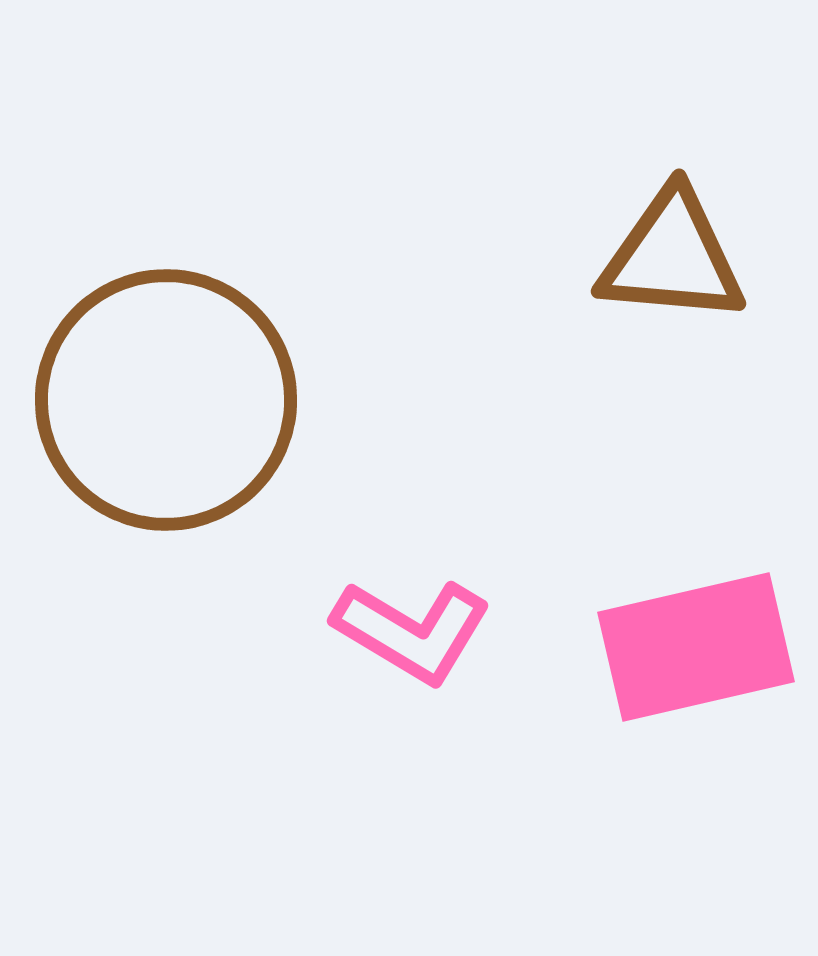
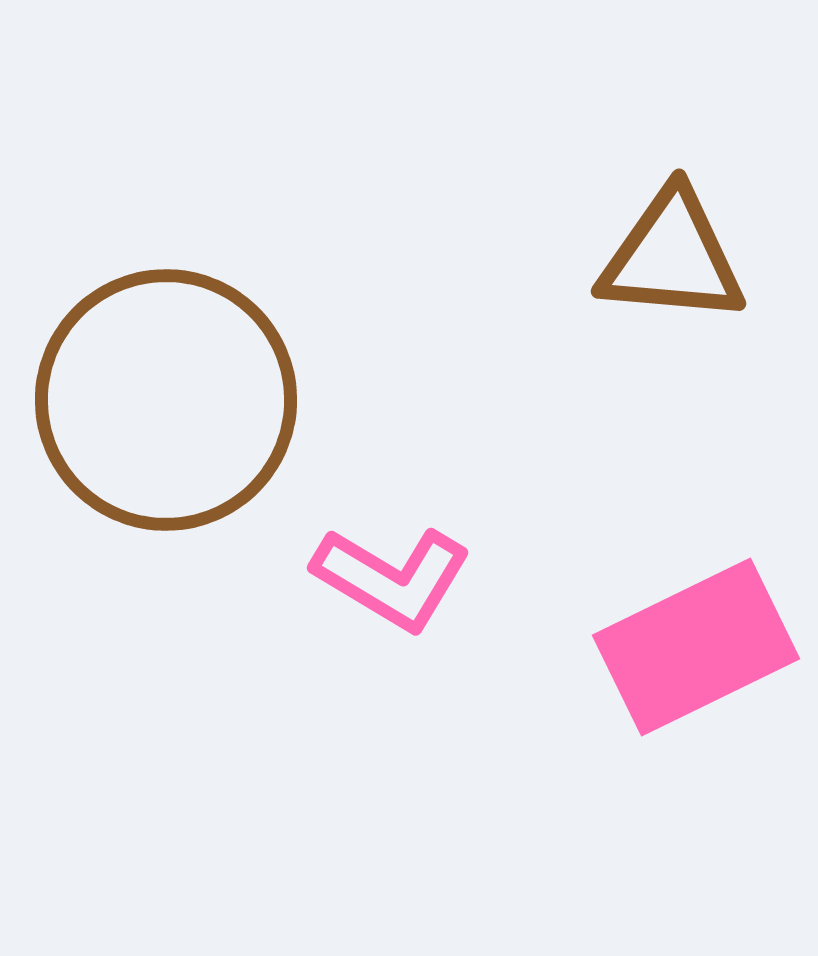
pink L-shape: moved 20 px left, 53 px up
pink rectangle: rotated 13 degrees counterclockwise
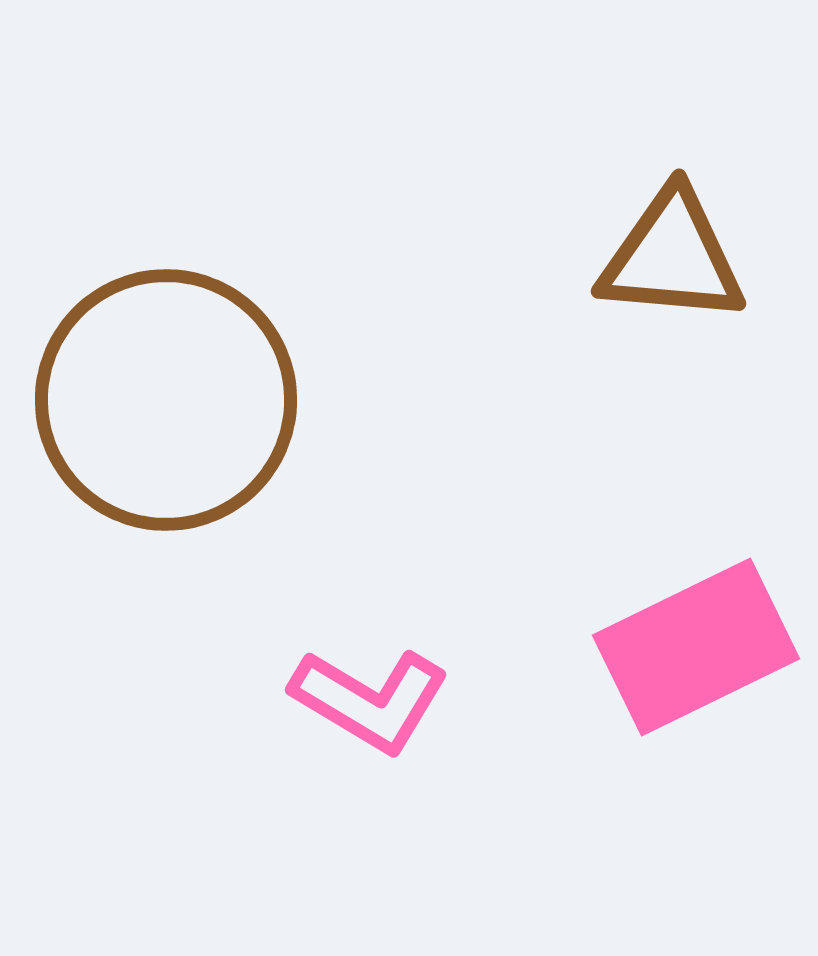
pink L-shape: moved 22 px left, 122 px down
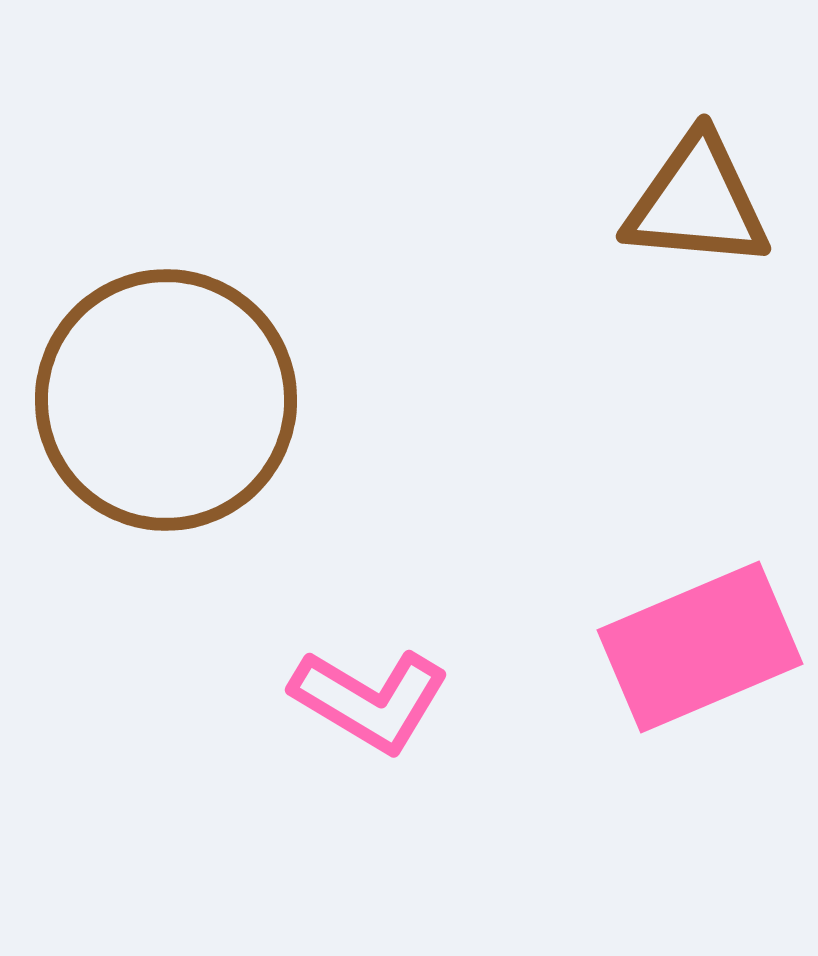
brown triangle: moved 25 px right, 55 px up
pink rectangle: moved 4 px right; rotated 3 degrees clockwise
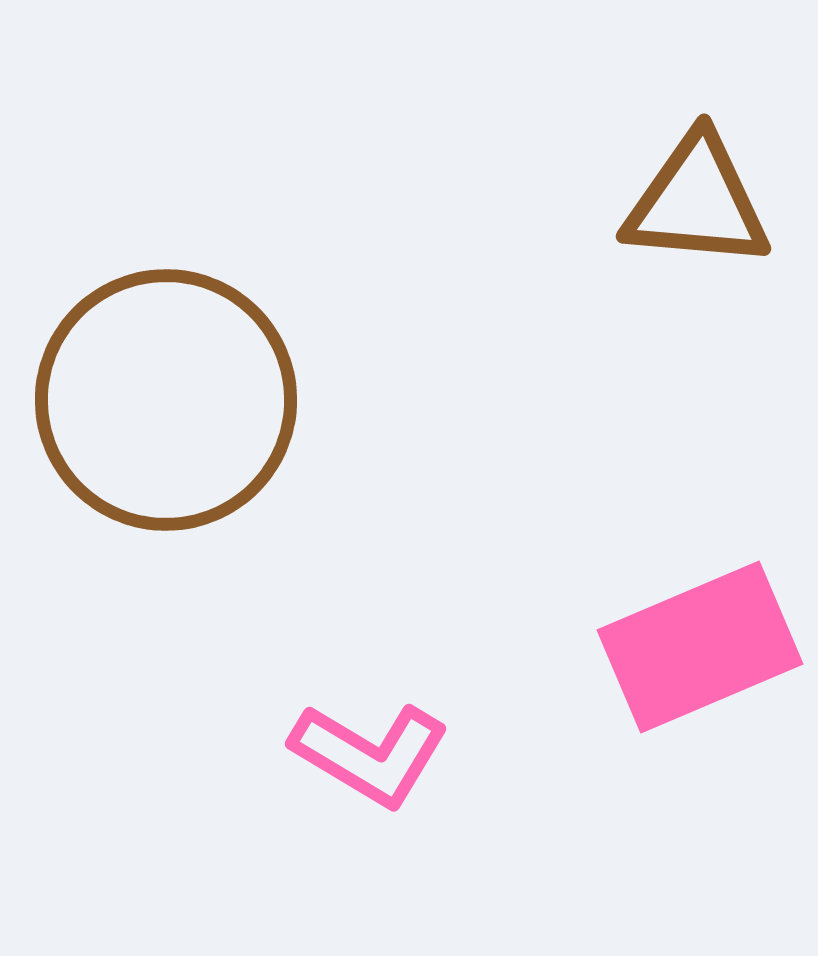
pink L-shape: moved 54 px down
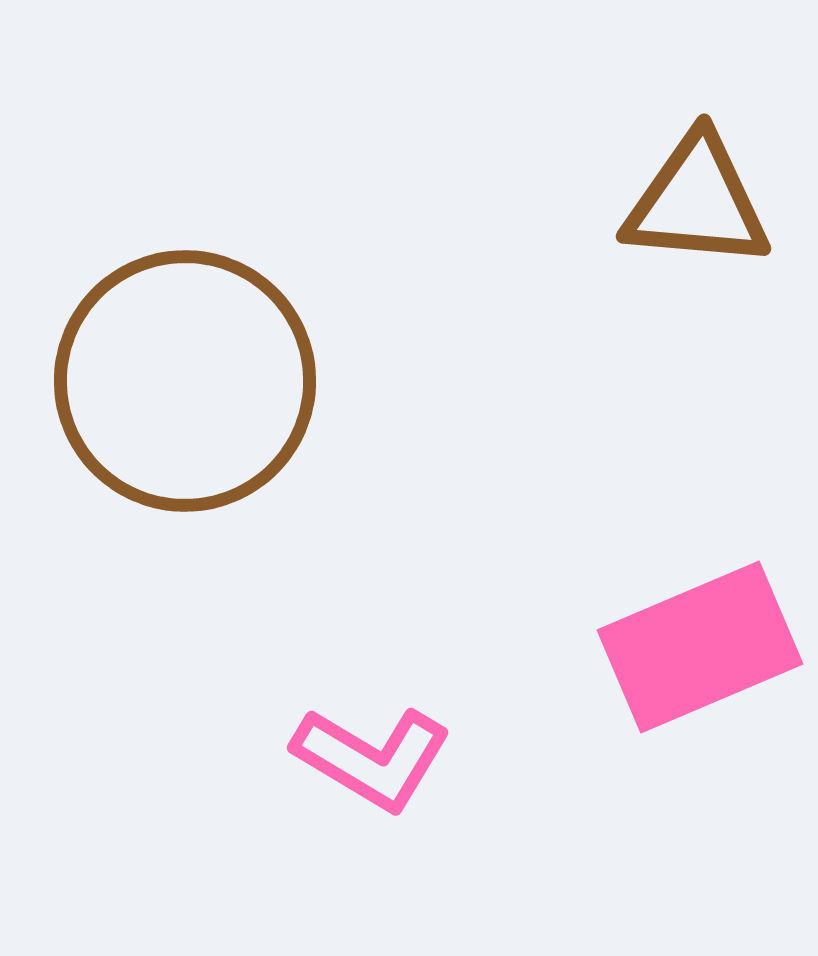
brown circle: moved 19 px right, 19 px up
pink L-shape: moved 2 px right, 4 px down
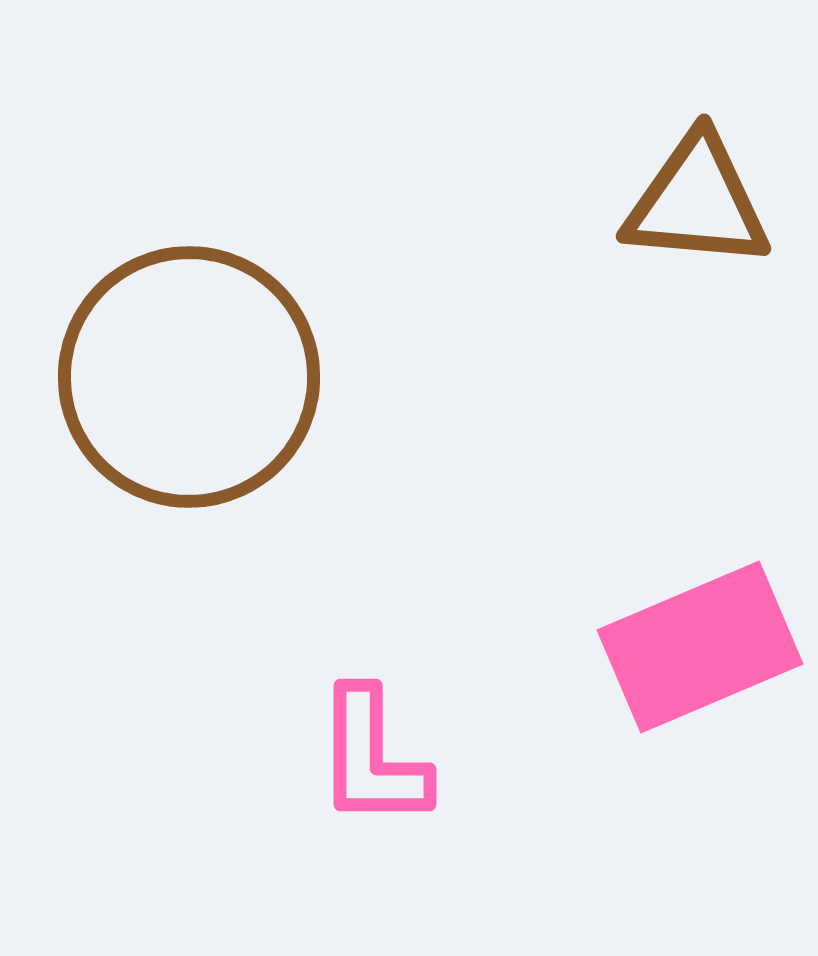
brown circle: moved 4 px right, 4 px up
pink L-shape: rotated 59 degrees clockwise
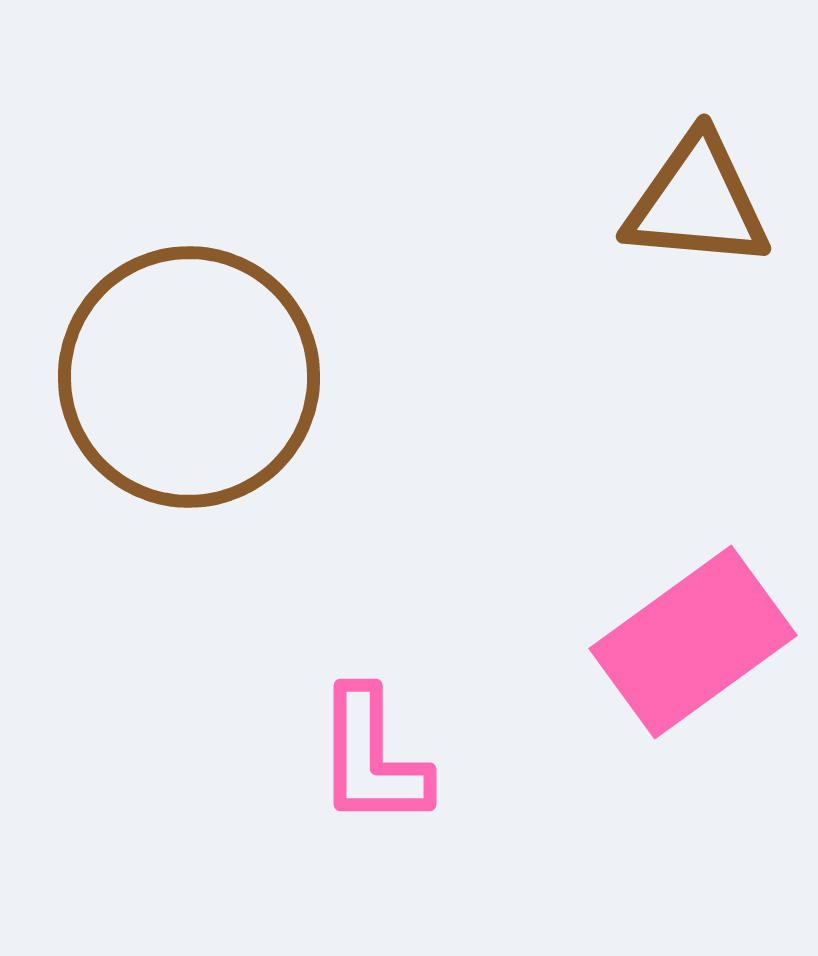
pink rectangle: moved 7 px left, 5 px up; rotated 13 degrees counterclockwise
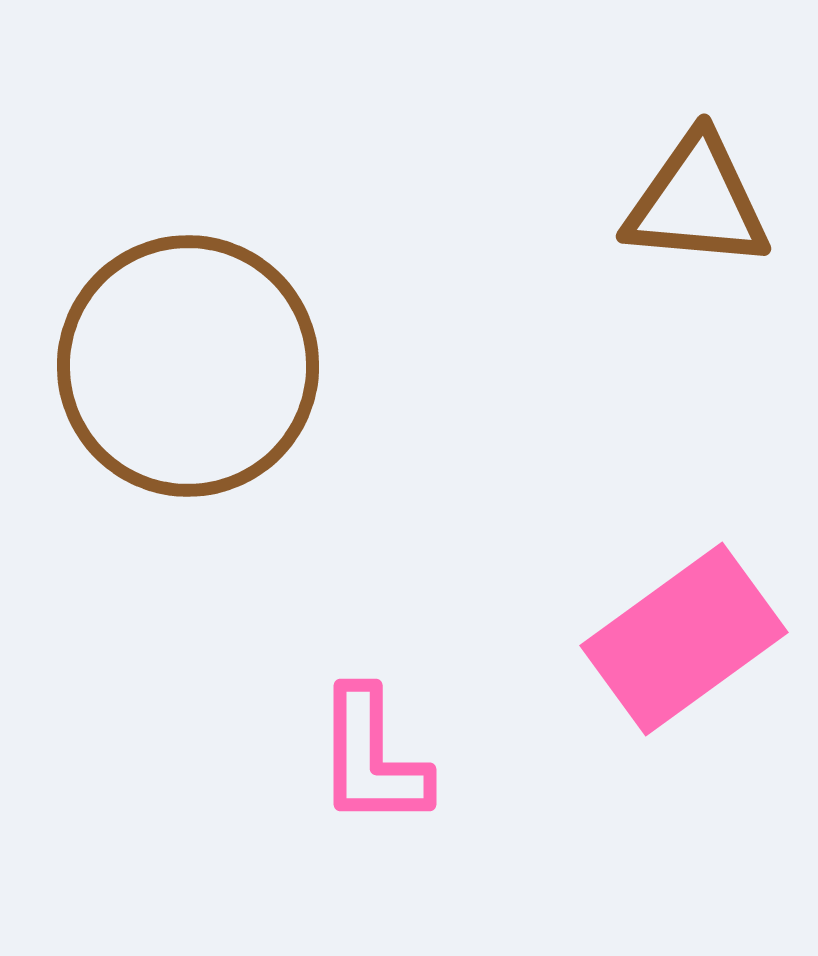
brown circle: moved 1 px left, 11 px up
pink rectangle: moved 9 px left, 3 px up
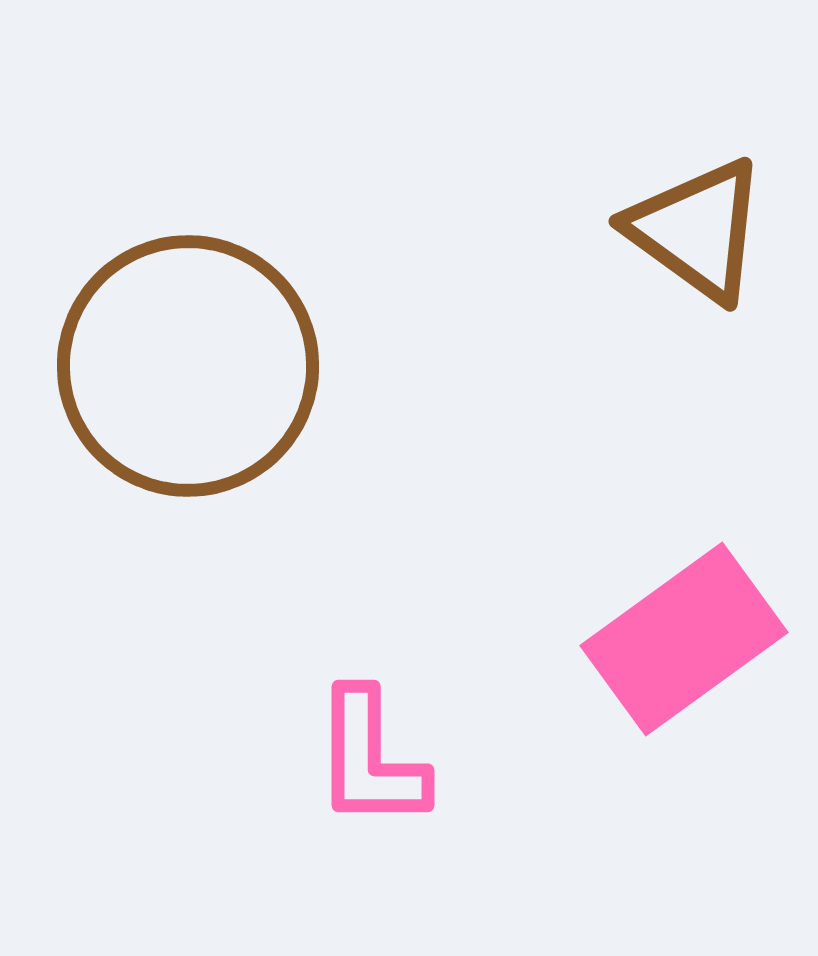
brown triangle: moved 28 px down; rotated 31 degrees clockwise
pink L-shape: moved 2 px left, 1 px down
